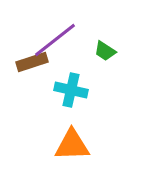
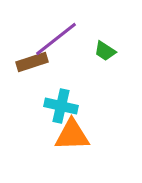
purple line: moved 1 px right, 1 px up
cyan cross: moved 10 px left, 16 px down
orange triangle: moved 10 px up
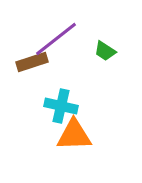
orange triangle: moved 2 px right
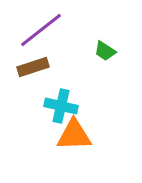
purple line: moved 15 px left, 9 px up
brown rectangle: moved 1 px right, 5 px down
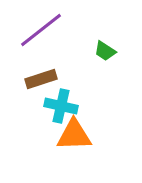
brown rectangle: moved 8 px right, 12 px down
